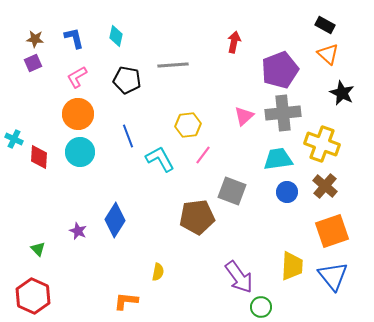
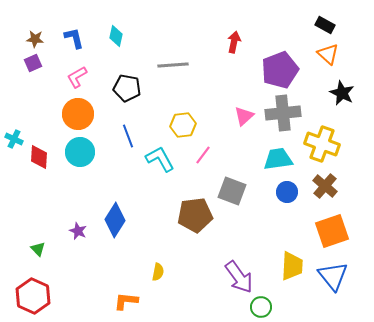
black pentagon: moved 8 px down
yellow hexagon: moved 5 px left
brown pentagon: moved 2 px left, 2 px up
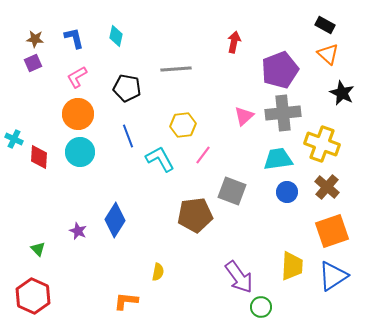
gray line: moved 3 px right, 4 px down
brown cross: moved 2 px right, 1 px down
blue triangle: rotated 36 degrees clockwise
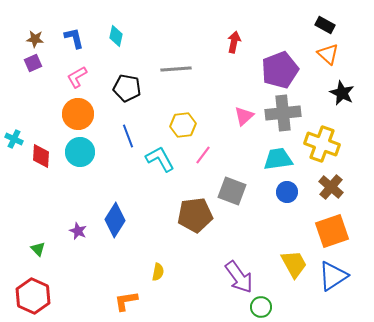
red diamond: moved 2 px right, 1 px up
brown cross: moved 4 px right
yellow trapezoid: moved 2 px right, 2 px up; rotated 32 degrees counterclockwise
orange L-shape: rotated 15 degrees counterclockwise
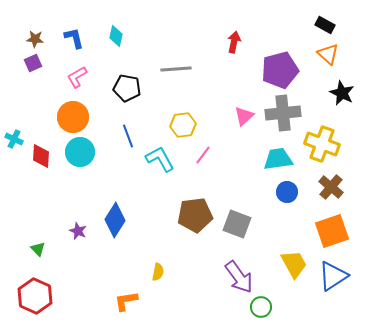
purple pentagon: rotated 6 degrees clockwise
orange circle: moved 5 px left, 3 px down
gray square: moved 5 px right, 33 px down
red hexagon: moved 2 px right
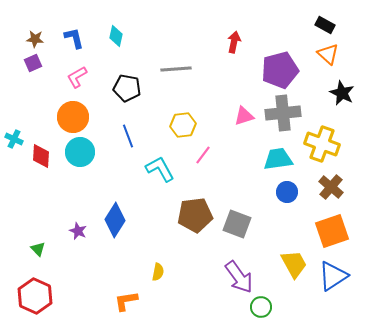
pink triangle: rotated 25 degrees clockwise
cyan L-shape: moved 10 px down
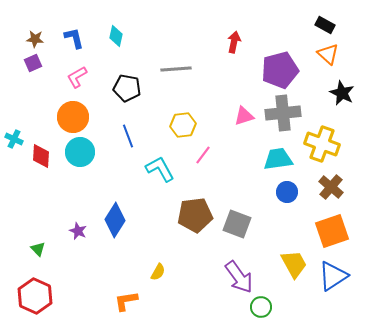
yellow semicircle: rotated 18 degrees clockwise
